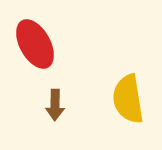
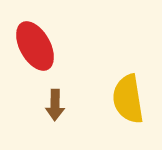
red ellipse: moved 2 px down
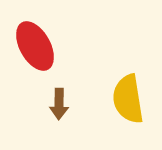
brown arrow: moved 4 px right, 1 px up
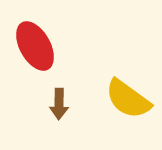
yellow semicircle: rotated 45 degrees counterclockwise
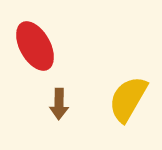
yellow semicircle: rotated 84 degrees clockwise
